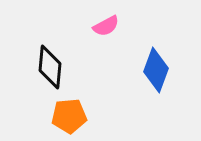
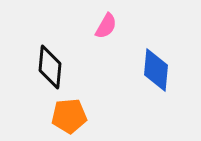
pink semicircle: rotated 32 degrees counterclockwise
blue diamond: rotated 15 degrees counterclockwise
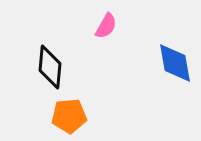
blue diamond: moved 19 px right, 7 px up; rotated 15 degrees counterclockwise
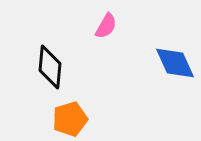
blue diamond: rotated 15 degrees counterclockwise
orange pentagon: moved 1 px right, 3 px down; rotated 12 degrees counterclockwise
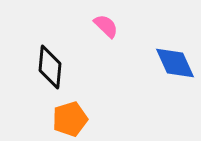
pink semicircle: rotated 76 degrees counterclockwise
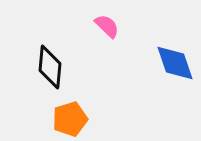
pink semicircle: moved 1 px right
blue diamond: rotated 6 degrees clockwise
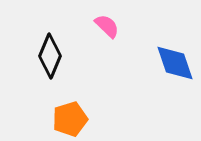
black diamond: moved 11 px up; rotated 18 degrees clockwise
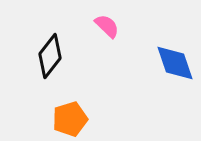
black diamond: rotated 15 degrees clockwise
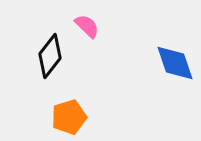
pink semicircle: moved 20 px left
orange pentagon: moved 1 px left, 2 px up
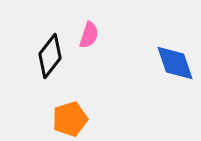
pink semicircle: moved 2 px right, 9 px down; rotated 64 degrees clockwise
orange pentagon: moved 1 px right, 2 px down
